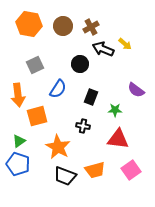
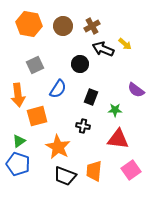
brown cross: moved 1 px right, 1 px up
orange trapezoid: moved 1 px left, 1 px down; rotated 110 degrees clockwise
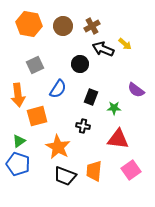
green star: moved 1 px left, 2 px up
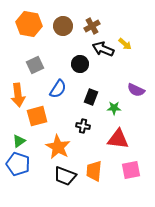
purple semicircle: rotated 12 degrees counterclockwise
pink square: rotated 24 degrees clockwise
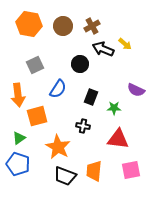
green triangle: moved 3 px up
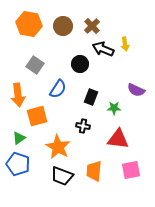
brown cross: rotated 14 degrees counterclockwise
yellow arrow: rotated 40 degrees clockwise
gray square: rotated 30 degrees counterclockwise
black trapezoid: moved 3 px left
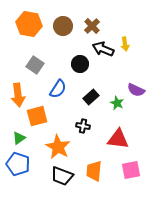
black rectangle: rotated 28 degrees clockwise
green star: moved 3 px right, 5 px up; rotated 24 degrees clockwise
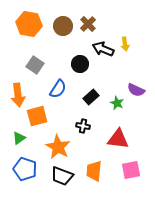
brown cross: moved 4 px left, 2 px up
blue pentagon: moved 7 px right, 5 px down
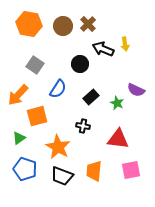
orange arrow: rotated 50 degrees clockwise
